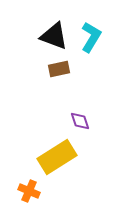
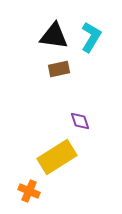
black triangle: rotated 12 degrees counterclockwise
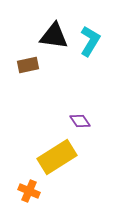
cyan L-shape: moved 1 px left, 4 px down
brown rectangle: moved 31 px left, 4 px up
purple diamond: rotated 15 degrees counterclockwise
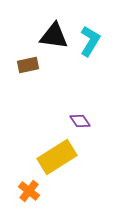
orange cross: rotated 15 degrees clockwise
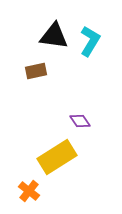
brown rectangle: moved 8 px right, 6 px down
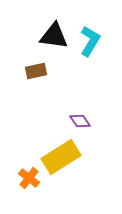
yellow rectangle: moved 4 px right
orange cross: moved 13 px up
